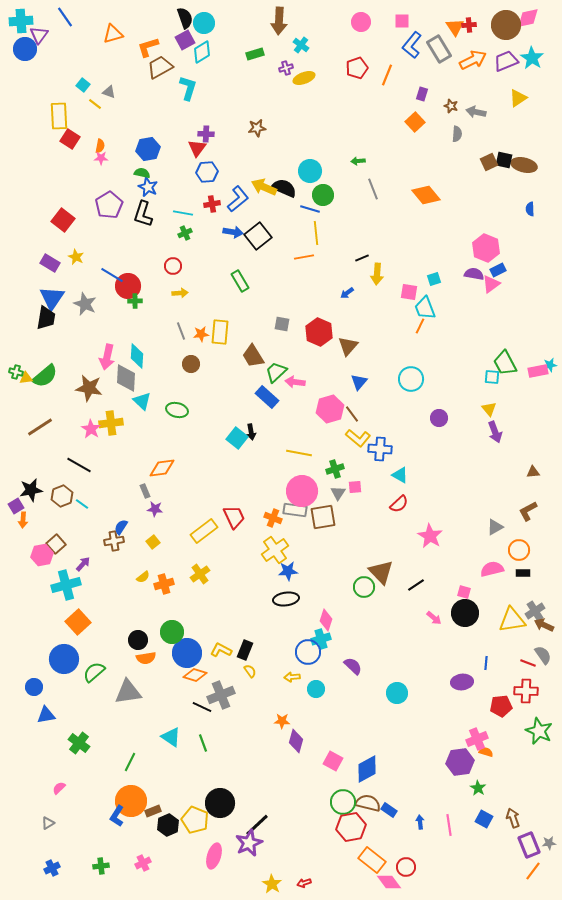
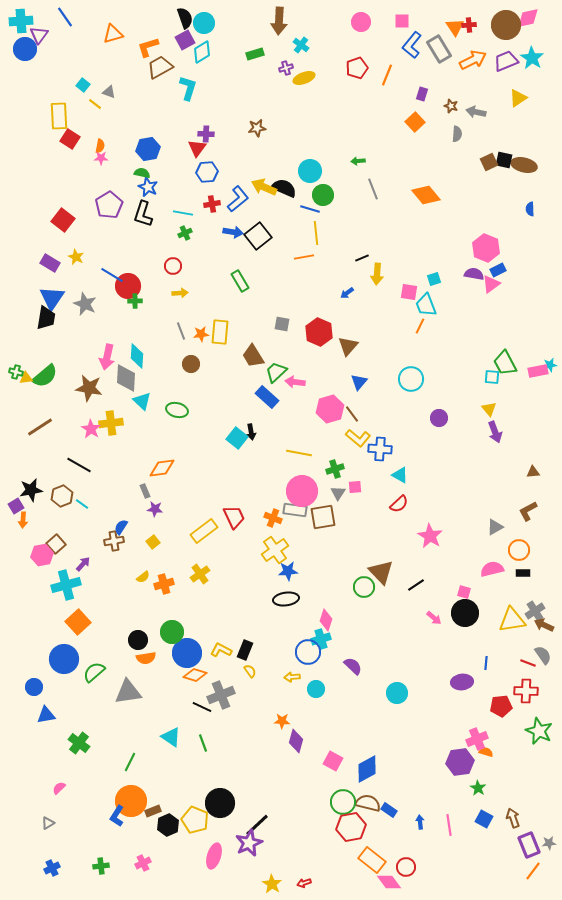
cyan trapezoid at (425, 308): moved 1 px right, 3 px up
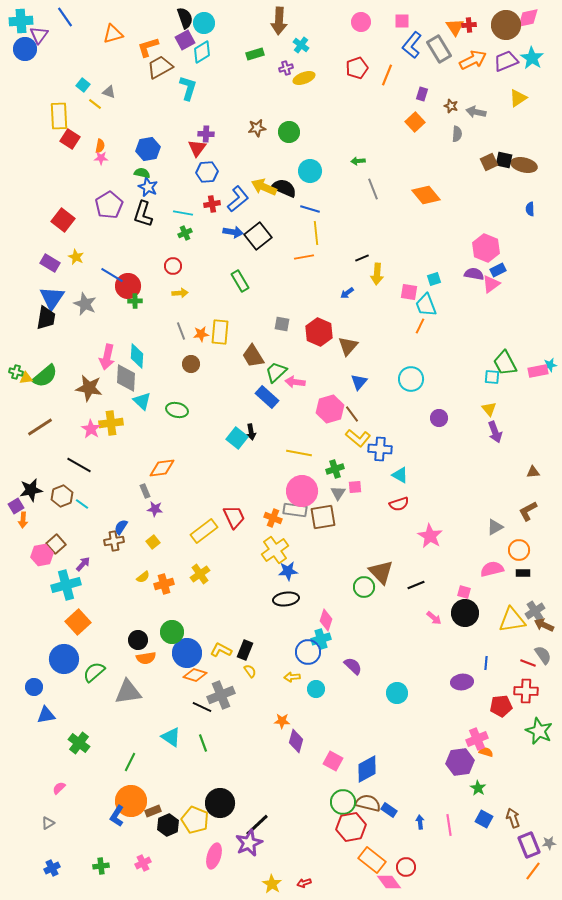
green circle at (323, 195): moved 34 px left, 63 px up
red semicircle at (399, 504): rotated 24 degrees clockwise
black line at (416, 585): rotated 12 degrees clockwise
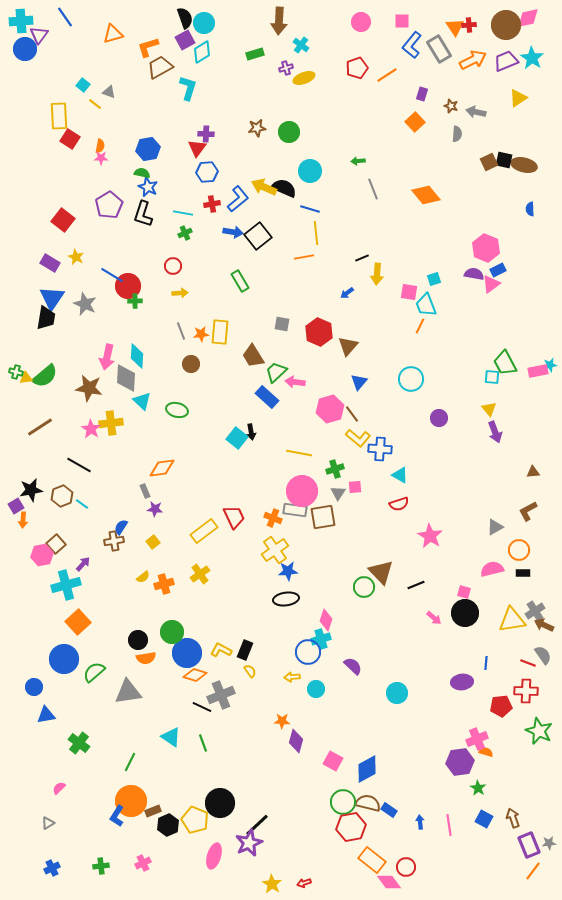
orange line at (387, 75): rotated 35 degrees clockwise
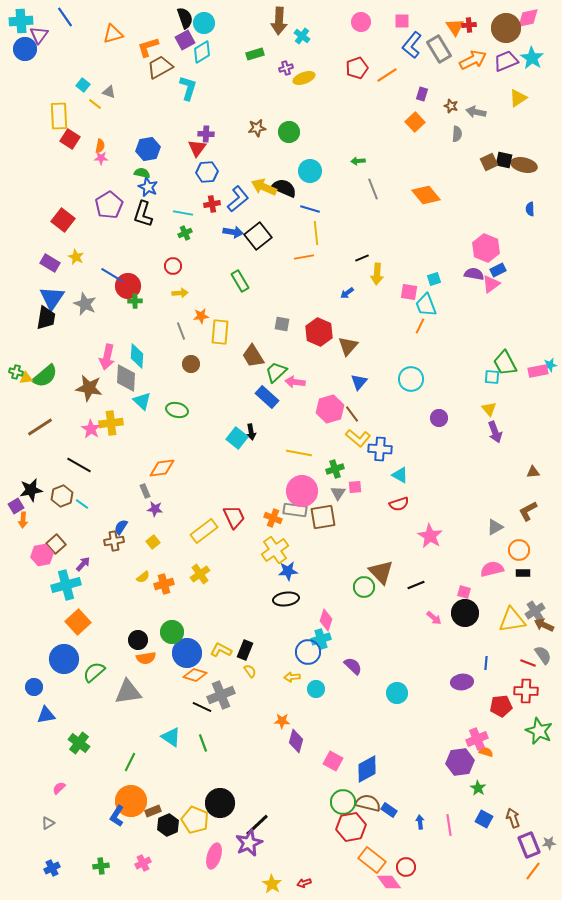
brown circle at (506, 25): moved 3 px down
cyan cross at (301, 45): moved 1 px right, 9 px up
orange star at (201, 334): moved 18 px up
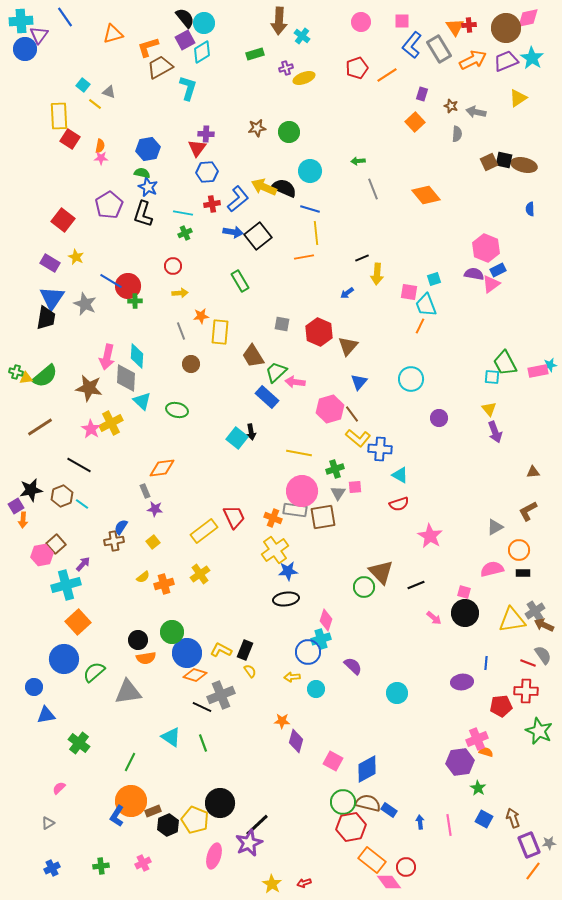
black semicircle at (185, 18): rotated 20 degrees counterclockwise
blue line at (112, 275): moved 1 px left, 6 px down
yellow cross at (111, 423): rotated 20 degrees counterclockwise
